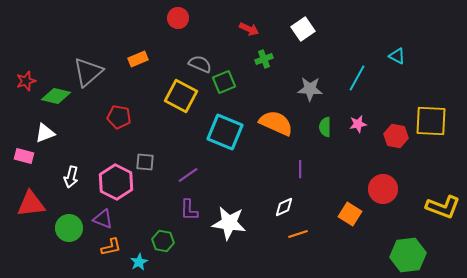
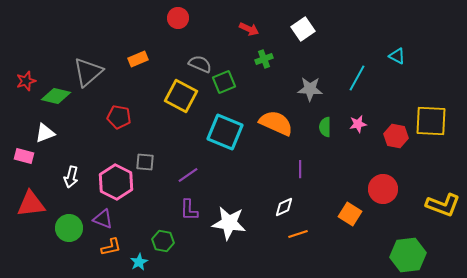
yellow L-shape at (443, 207): moved 2 px up
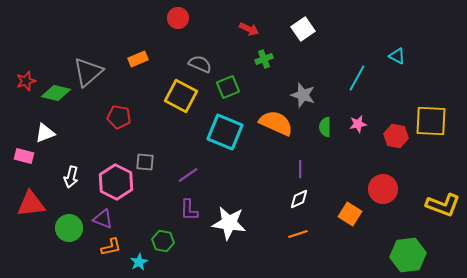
green square at (224, 82): moved 4 px right, 5 px down
gray star at (310, 89): moved 7 px left, 6 px down; rotated 15 degrees clockwise
green diamond at (56, 96): moved 3 px up
white diamond at (284, 207): moved 15 px right, 8 px up
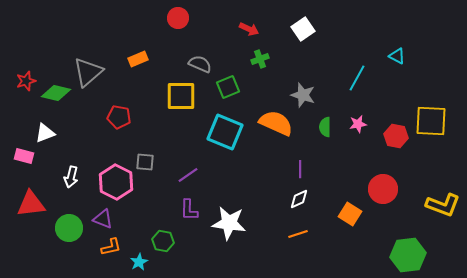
green cross at (264, 59): moved 4 px left
yellow square at (181, 96): rotated 28 degrees counterclockwise
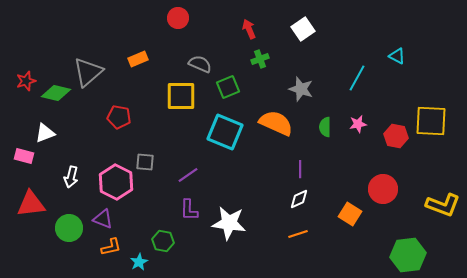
red arrow at (249, 29): rotated 138 degrees counterclockwise
gray star at (303, 95): moved 2 px left, 6 px up
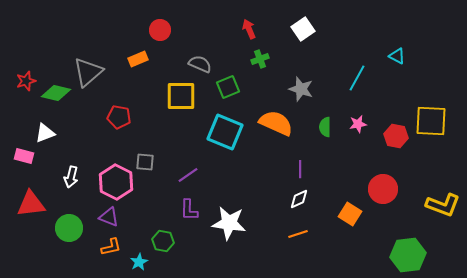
red circle at (178, 18): moved 18 px left, 12 px down
purple triangle at (103, 219): moved 6 px right, 2 px up
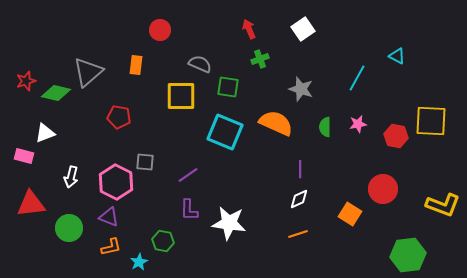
orange rectangle at (138, 59): moved 2 px left, 6 px down; rotated 60 degrees counterclockwise
green square at (228, 87): rotated 30 degrees clockwise
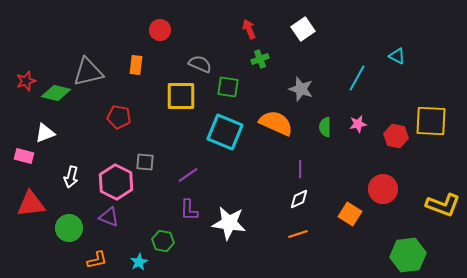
gray triangle at (88, 72): rotated 28 degrees clockwise
orange L-shape at (111, 247): moved 14 px left, 13 px down
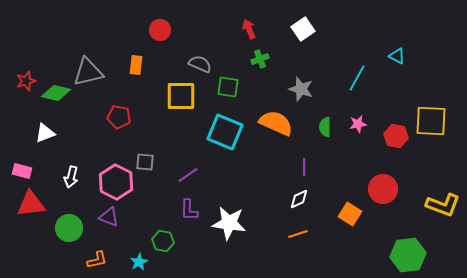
pink rectangle at (24, 156): moved 2 px left, 15 px down
purple line at (300, 169): moved 4 px right, 2 px up
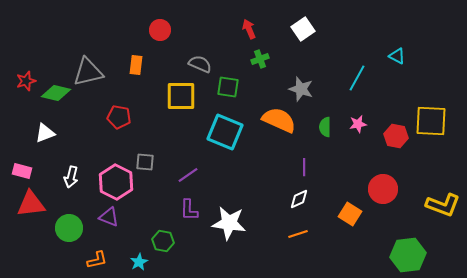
orange semicircle at (276, 123): moved 3 px right, 3 px up
